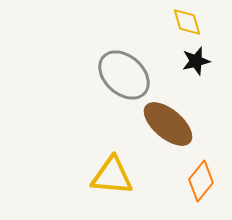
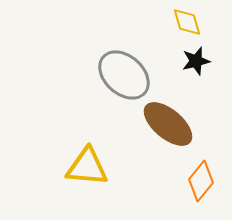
yellow triangle: moved 25 px left, 9 px up
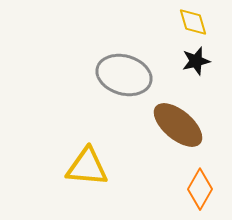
yellow diamond: moved 6 px right
gray ellipse: rotated 26 degrees counterclockwise
brown ellipse: moved 10 px right, 1 px down
orange diamond: moved 1 px left, 8 px down; rotated 9 degrees counterclockwise
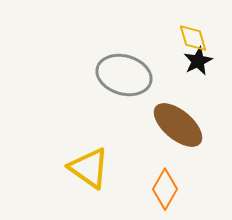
yellow diamond: moved 16 px down
black star: moved 2 px right; rotated 12 degrees counterclockwise
yellow triangle: moved 2 px right, 1 px down; rotated 30 degrees clockwise
orange diamond: moved 35 px left
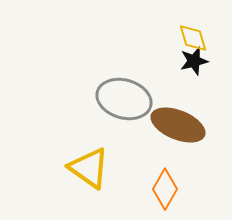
black star: moved 4 px left; rotated 12 degrees clockwise
gray ellipse: moved 24 px down
brown ellipse: rotated 18 degrees counterclockwise
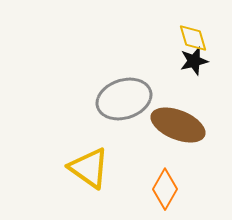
gray ellipse: rotated 34 degrees counterclockwise
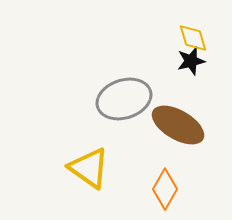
black star: moved 3 px left
brown ellipse: rotated 8 degrees clockwise
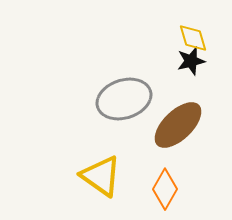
brown ellipse: rotated 74 degrees counterclockwise
yellow triangle: moved 12 px right, 8 px down
